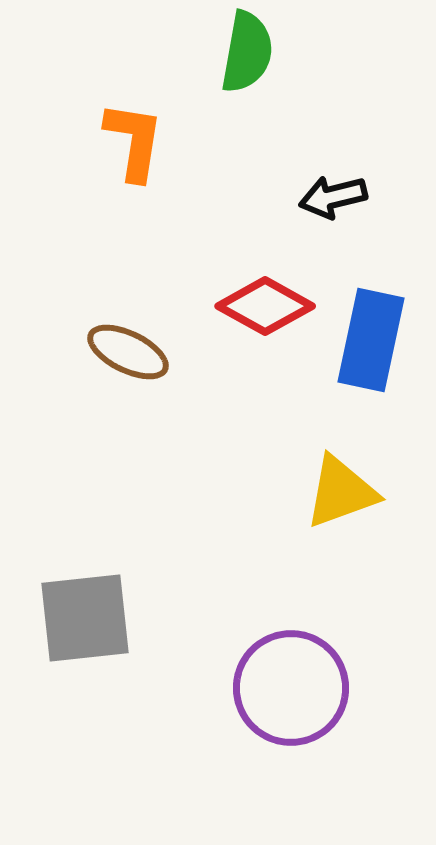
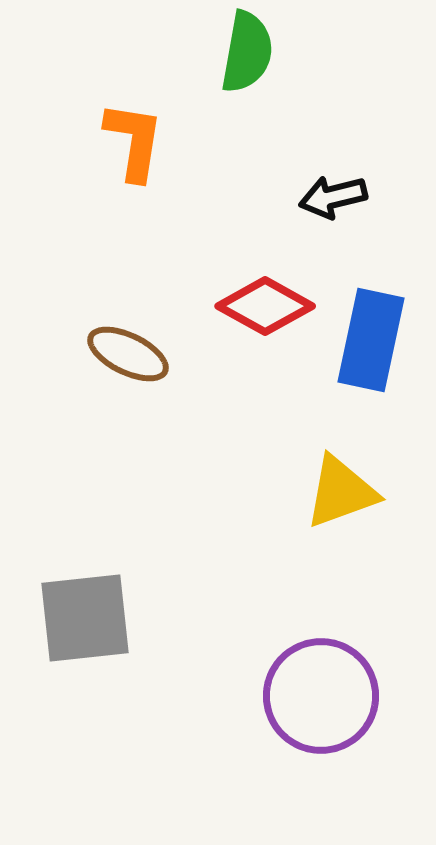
brown ellipse: moved 2 px down
purple circle: moved 30 px right, 8 px down
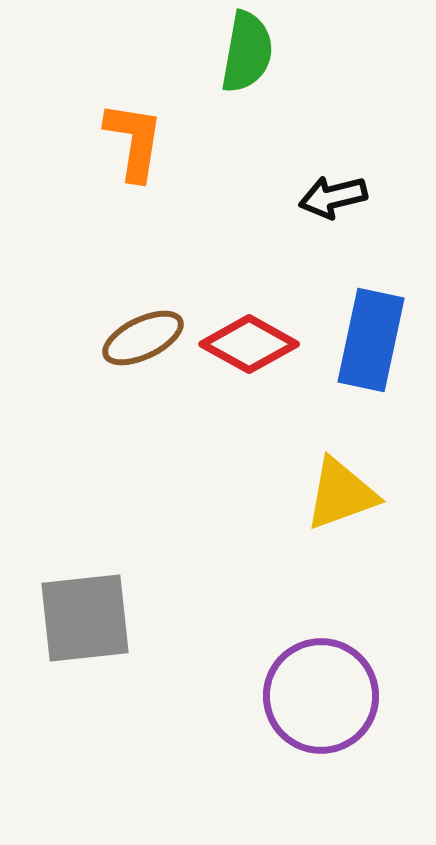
red diamond: moved 16 px left, 38 px down
brown ellipse: moved 15 px right, 16 px up; rotated 52 degrees counterclockwise
yellow triangle: moved 2 px down
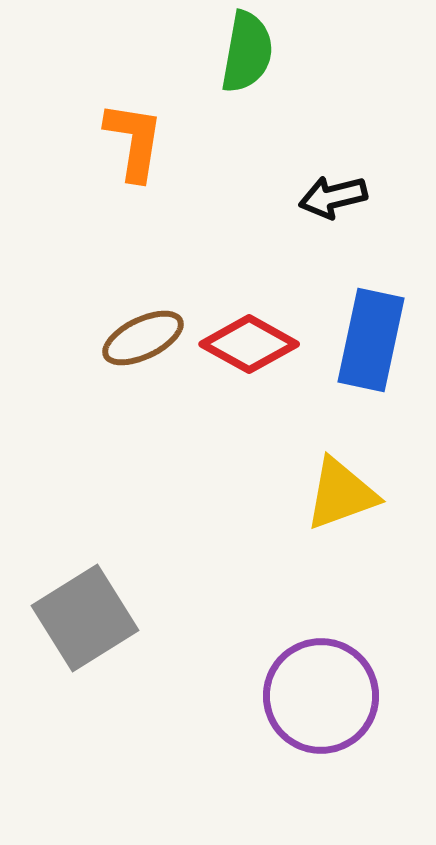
gray square: rotated 26 degrees counterclockwise
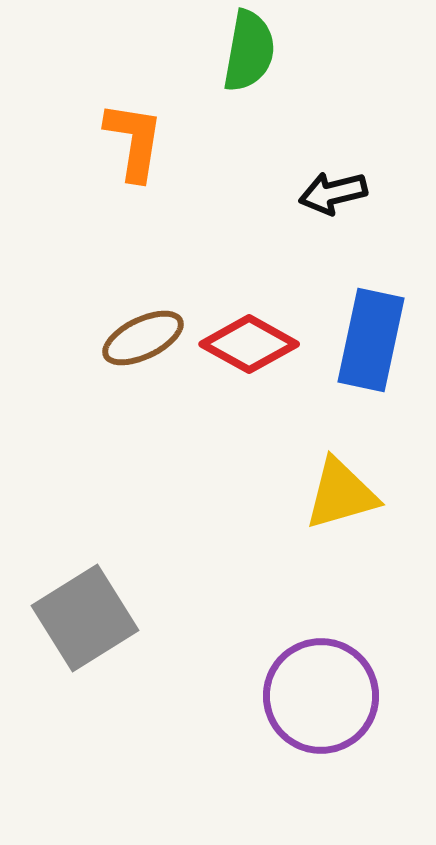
green semicircle: moved 2 px right, 1 px up
black arrow: moved 4 px up
yellow triangle: rotated 4 degrees clockwise
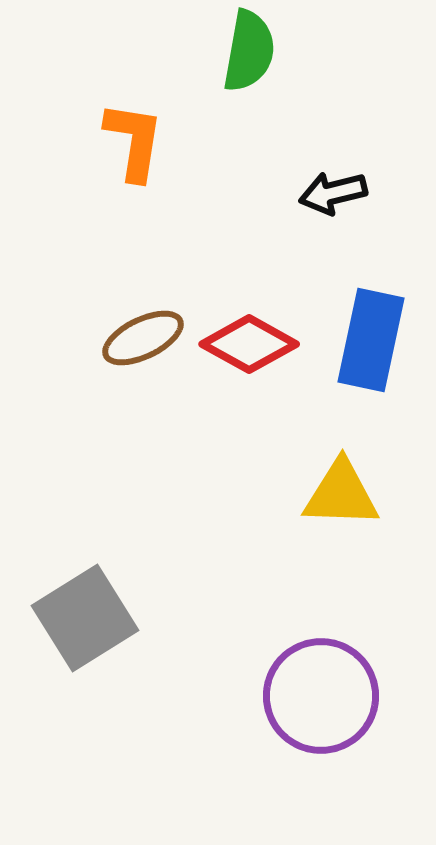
yellow triangle: rotated 18 degrees clockwise
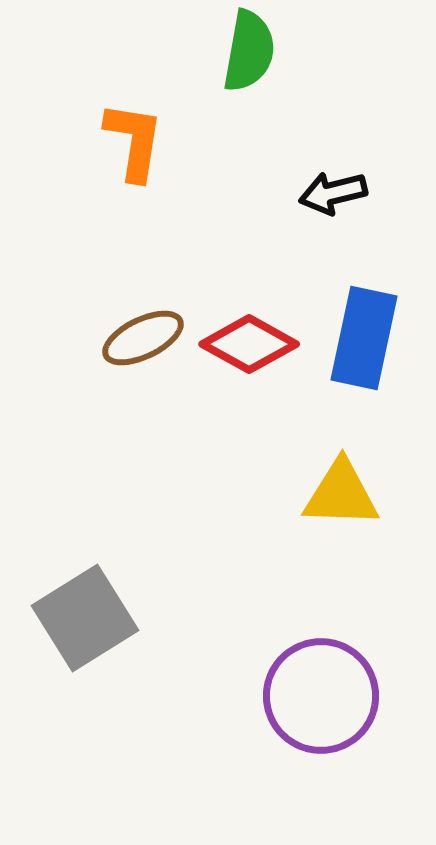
blue rectangle: moved 7 px left, 2 px up
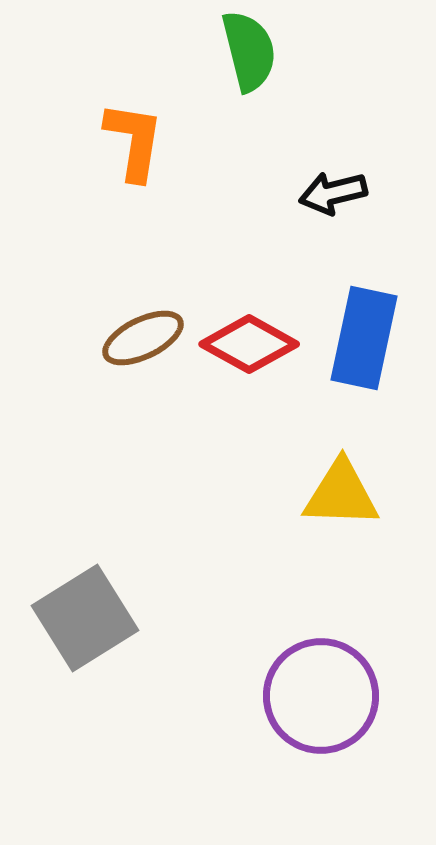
green semicircle: rotated 24 degrees counterclockwise
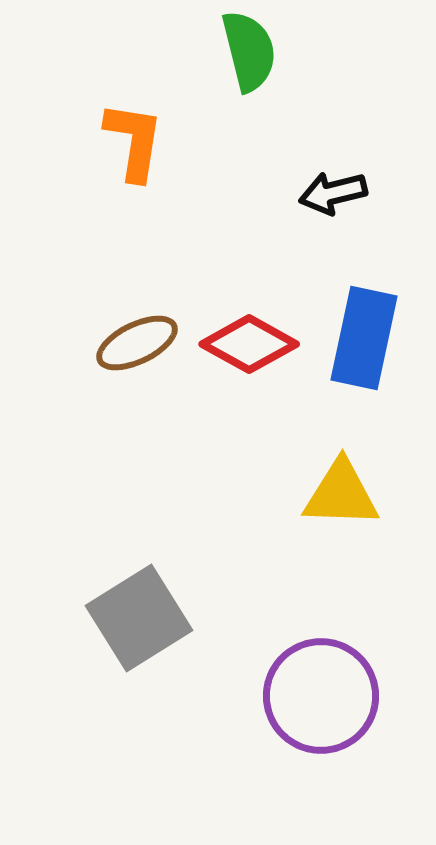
brown ellipse: moved 6 px left, 5 px down
gray square: moved 54 px right
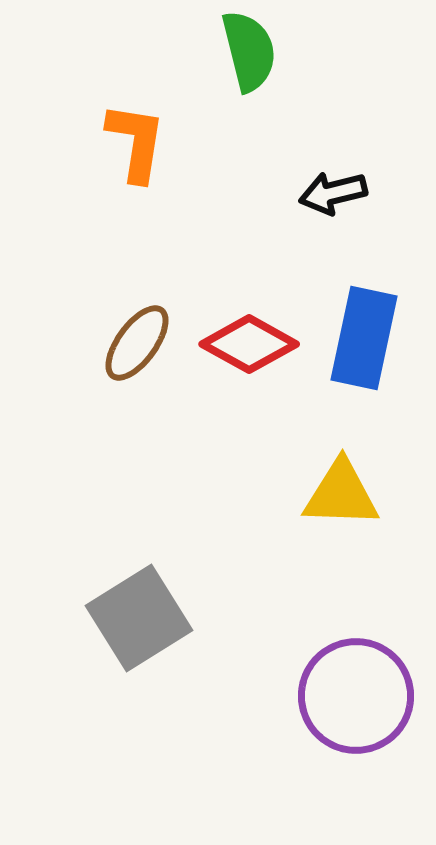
orange L-shape: moved 2 px right, 1 px down
brown ellipse: rotated 28 degrees counterclockwise
purple circle: moved 35 px right
